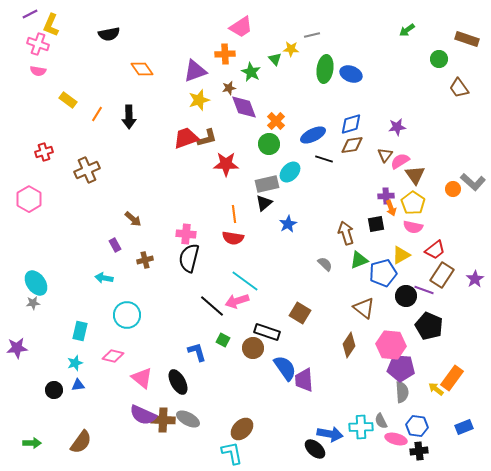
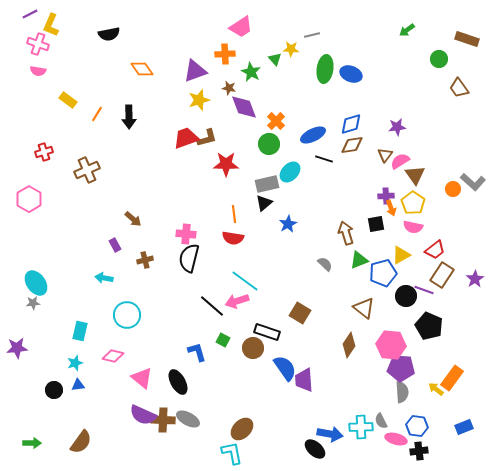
brown star at (229, 88): rotated 24 degrees clockwise
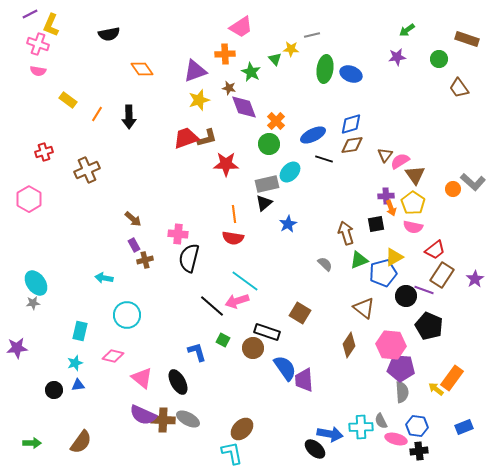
purple star at (397, 127): moved 70 px up
pink cross at (186, 234): moved 8 px left
purple rectangle at (115, 245): moved 19 px right
yellow triangle at (401, 255): moved 7 px left, 2 px down
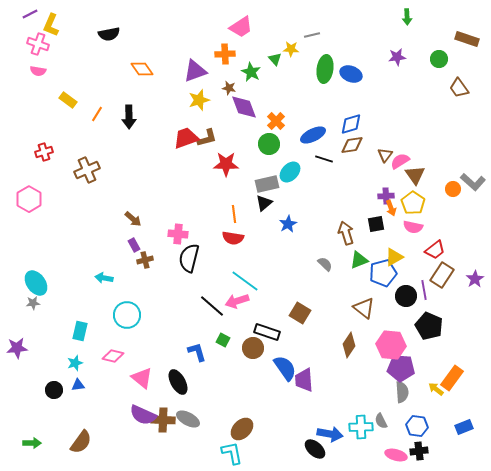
green arrow at (407, 30): moved 13 px up; rotated 56 degrees counterclockwise
purple line at (424, 290): rotated 60 degrees clockwise
pink ellipse at (396, 439): moved 16 px down
